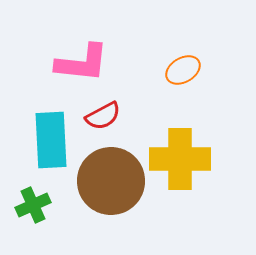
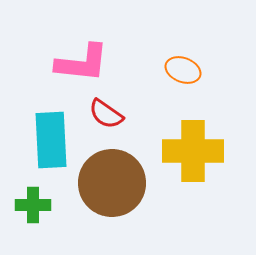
orange ellipse: rotated 52 degrees clockwise
red semicircle: moved 3 px right, 2 px up; rotated 63 degrees clockwise
yellow cross: moved 13 px right, 8 px up
brown circle: moved 1 px right, 2 px down
green cross: rotated 24 degrees clockwise
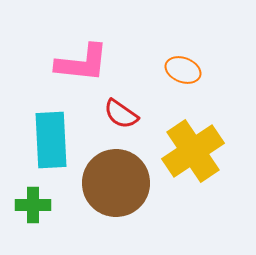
red semicircle: moved 15 px right
yellow cross: rotated 34 degrees counterclockwise
brown circle: moved 4 px right
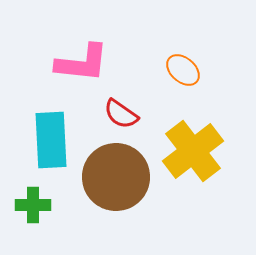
orange ellipse: rotated 20 degrees clockwise
yellow cross: rotated 4 degrees counterclockwise
brown circle: moved 6 px up
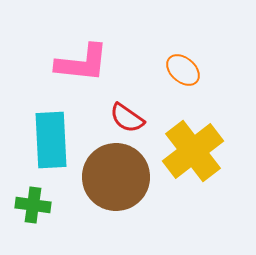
red semicircle: moved 6 px right, 4 px down
green cross: rotated 8 degrees clockwise
